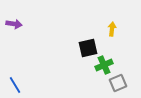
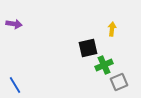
gray square: moved 1 px right, 1 px up
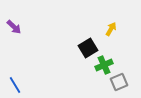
purple arrow: moved 3 px down; rotated 35 degrees clockwise
yellow arrow: moved 1 px left; rotated 24 degrees clockwise
black square: rotated 18 degrees counterclockwise
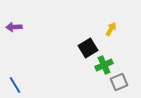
purple arrow: rotated 133 degrees clockwise
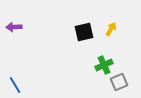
black square: moved 4 px left, 16 px up; rotated 18 degrees clockwise
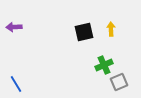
yellow arrow: rotated 32 degrees counterclockwise
blue line: moved 1 px right, 1 px up
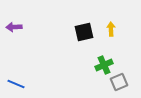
blue line: rotated 36 degrees counterclockwise
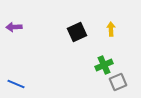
black square: moved 7 px left; rotated 12 degrees counterclockwise
gray square: moved 1 px left
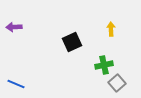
black square: moved 5 px left, 10 px down
green cross: rotated 12 degrees clockwise
gray square: moved 1 px left, 1 px down; rotated 18 degrees counterclockwise
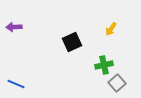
yellow arrow: rotated 144 degrees counterclockwise
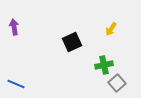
purple arrow: rotated 84 degrees clockwise
